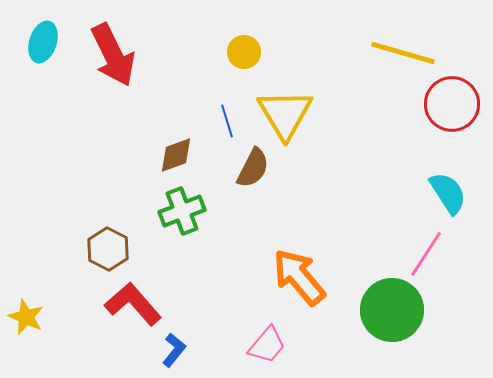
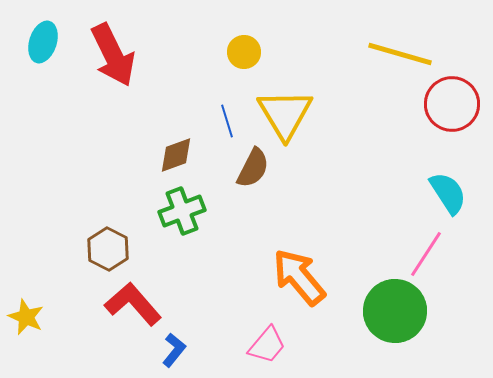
yellow line: moved 3 px left, 1 px down
green circle: moved 3 px right, 1 px down
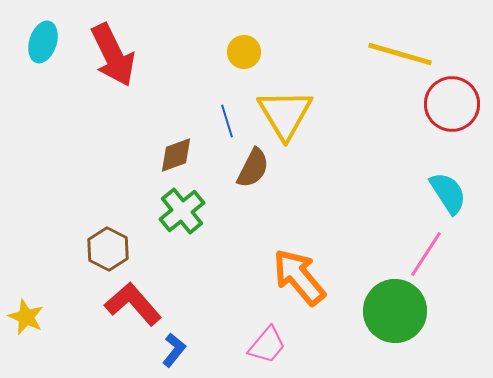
green cross: rotated 18 degrees counterclockwise
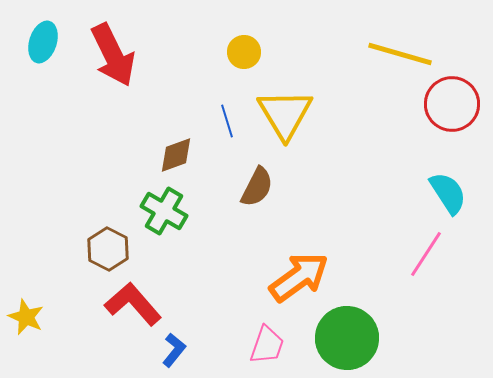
brown semicircle: moved 4 px right, 19 px down
green cross: moved 18 px left; rotated 21 degrees counterclockwise
orange arrow: rotated 94 degrees clockwise
green circle: moved 48 px left, 27 px down
pink trapezoid: rotated 21 degrees counterclockwise
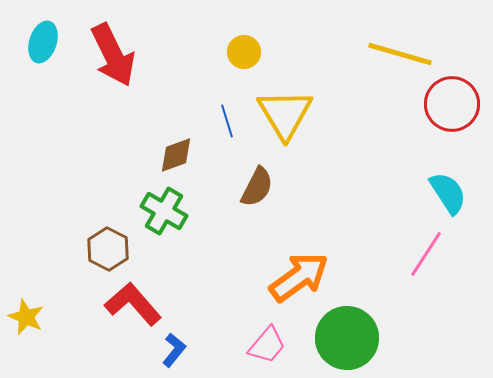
pink trapezoid: rotated 21 degrees clockwise
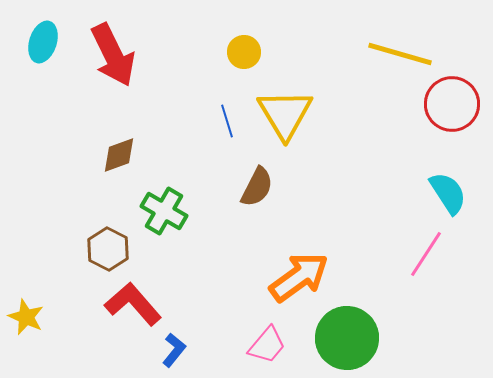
brown diamond: moved 57 px left
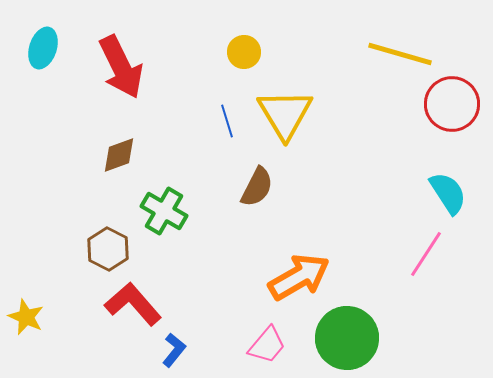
cyan ellipse: moved 6 px down
red arrow: moved 8 px right, 12 px down
orange arrow: rotated 6 degrees clockwise
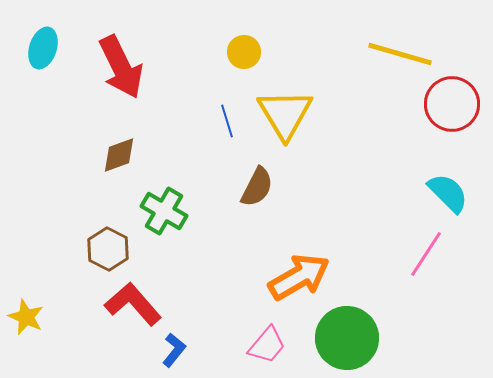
cyan semicircle: rotated 12 degrees counterclockwise
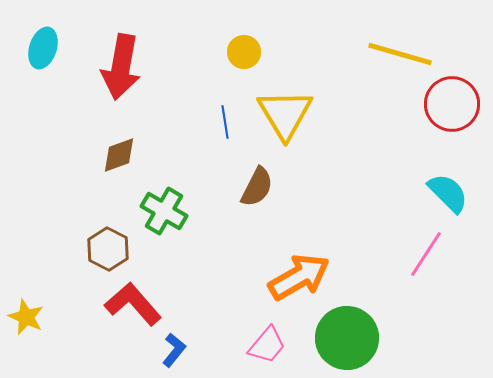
red arrow: rotated 36 degrees clockwise
blue line: moved 2 px left, 1 px down; rotated 8 degrees clockwise
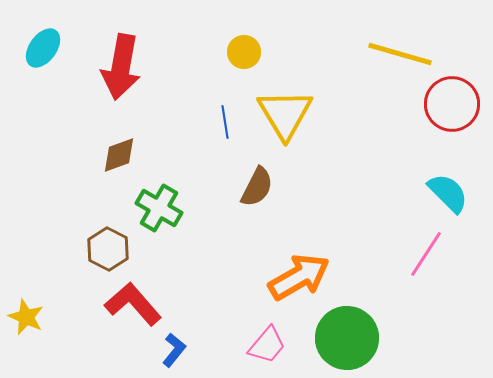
cyan ellipse: rotated 18 degrees clockwise
green cross: moved 5 px left, 3 px up
